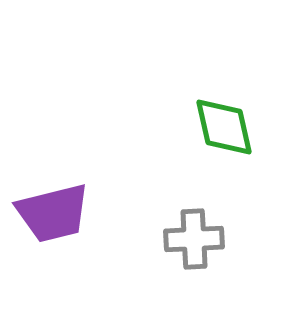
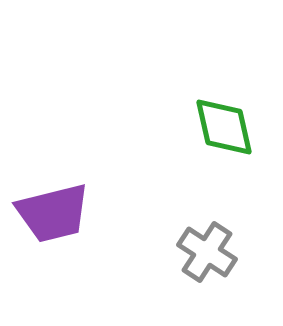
gray cross: moved 13 px right, 13 px down; rotated 36 degrees clockwise
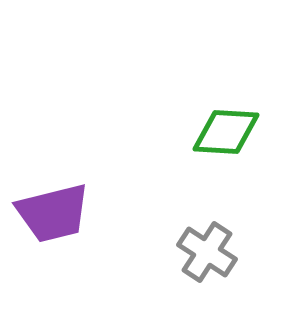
green diamond: moved 2 px right, 5 px down; rotated 74 degrees counterclockwise
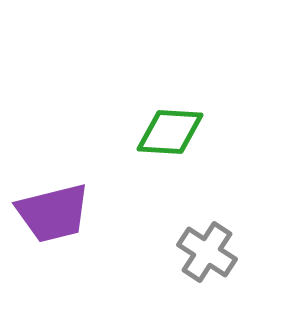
green diamond: moved 56 px left
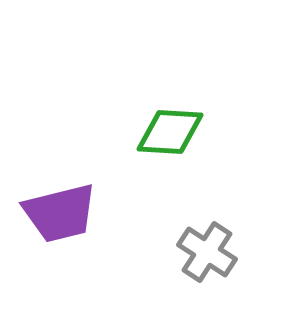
purple trapezoid: moved 7 px right
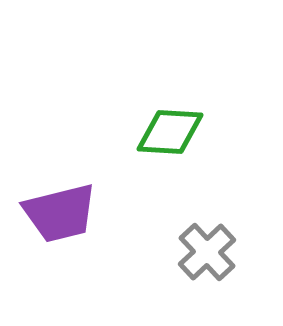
gray cross: rotated 14 degrees clockwise
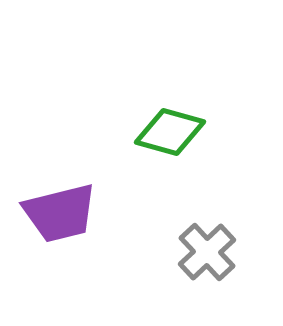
green diamond: rotated 12 degrees clockwise
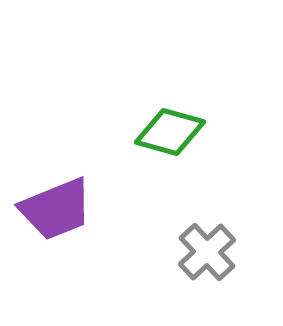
purple trapezoid: moved 4 px left, 4 px up; rotated 8 degrees counterclockwise
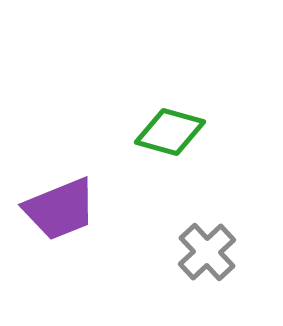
purple trapezoid: moved 4 px right
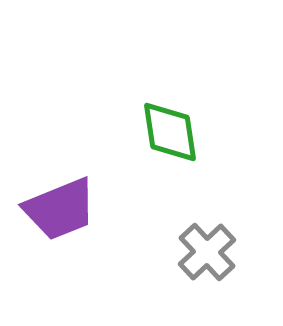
green diamond: rotated 66 degrees clockwise
